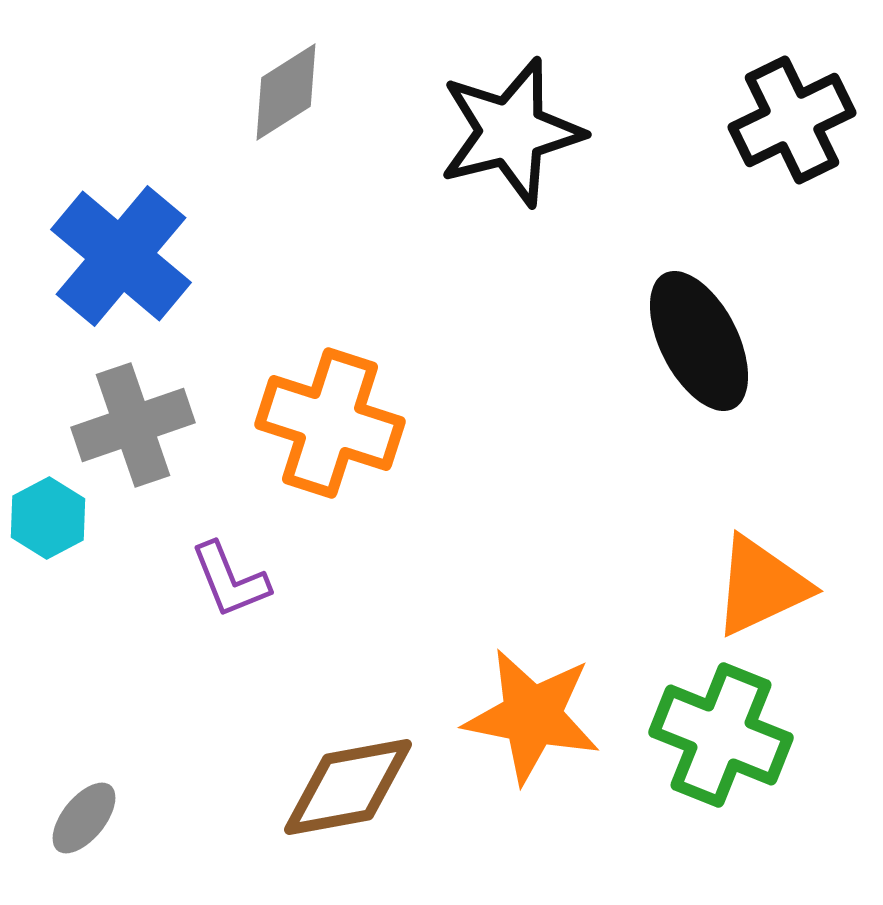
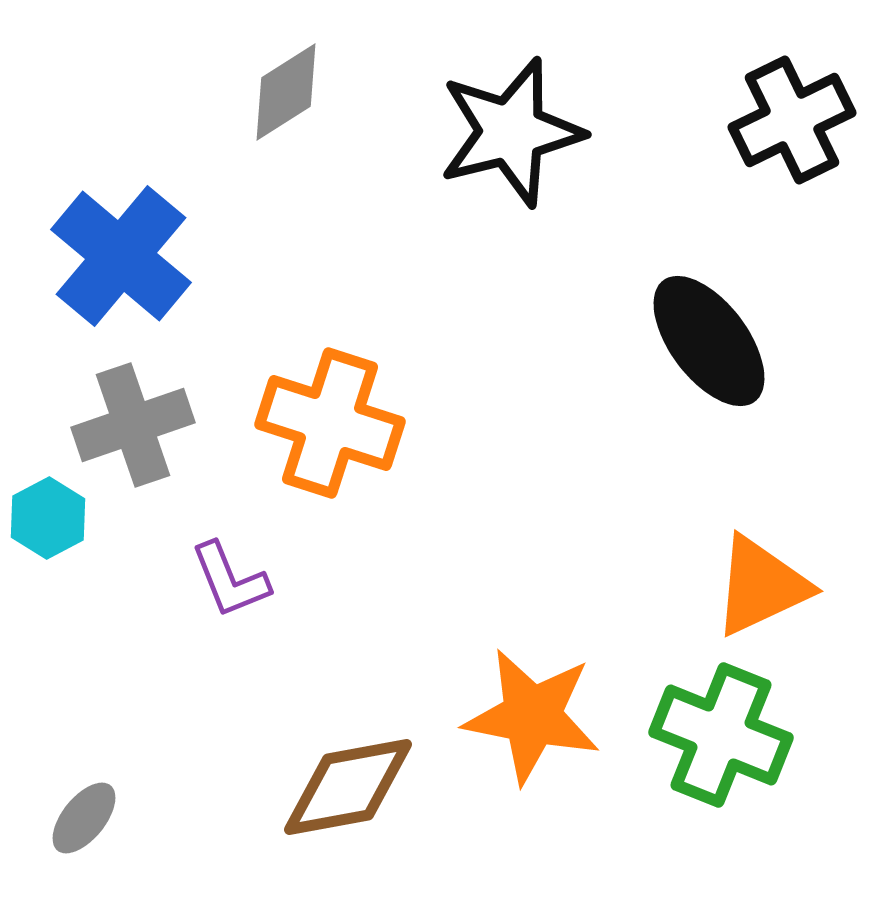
black ellipse: moved 10 px right; rotated 10 degrees counterclockwise
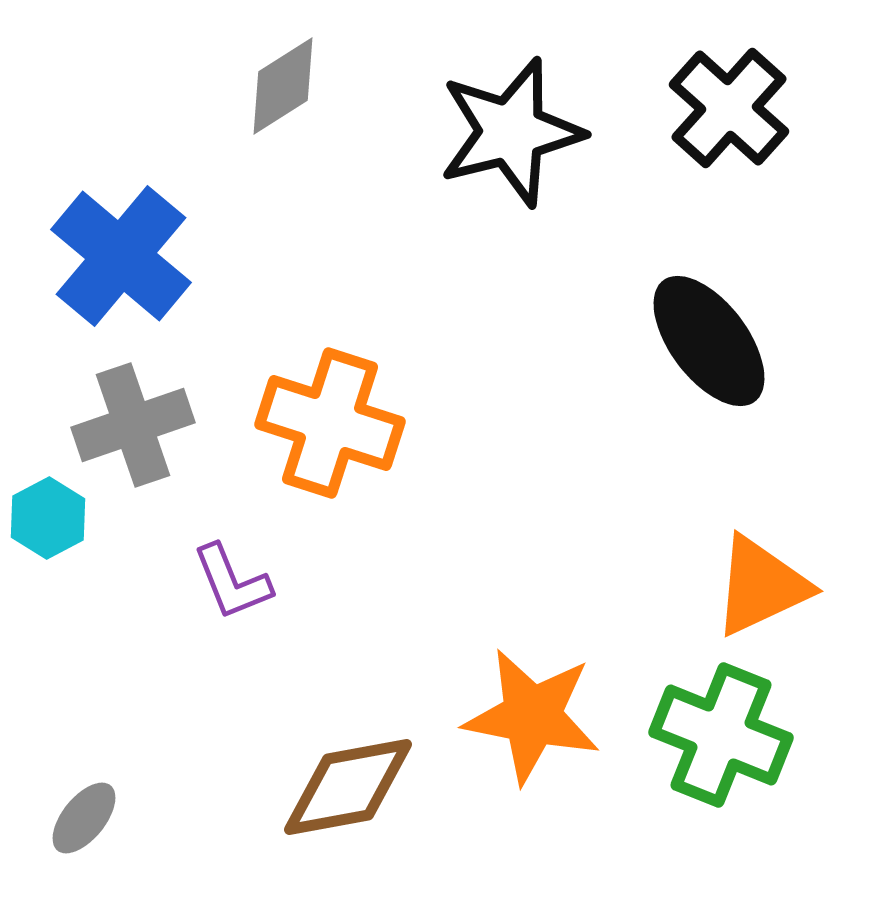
gray diamond: moved 3 px left, 6 px up
black cross: moved 63 px left, 12 px up; rotated 22 degrees counterclockwise
purple L-shape: moved 2 px right, 2 px down
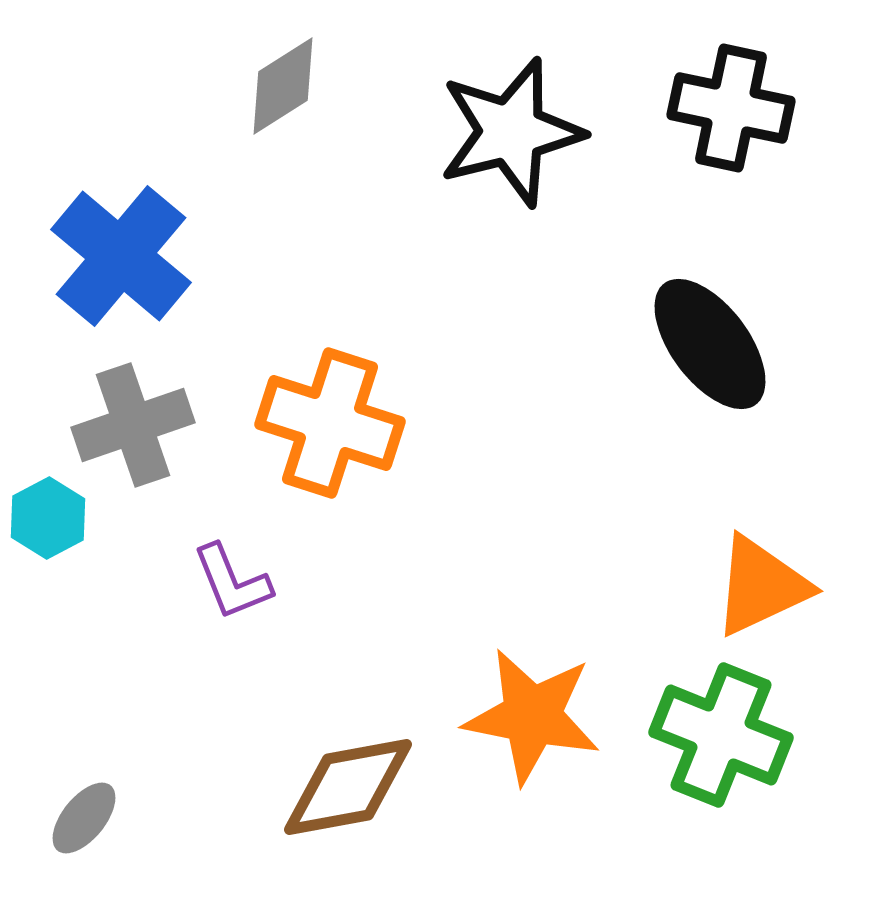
black cross: moved 2 px right; rotated 30 degrees counterclockwise
black ellipse: moved 1 px right, 3 px down
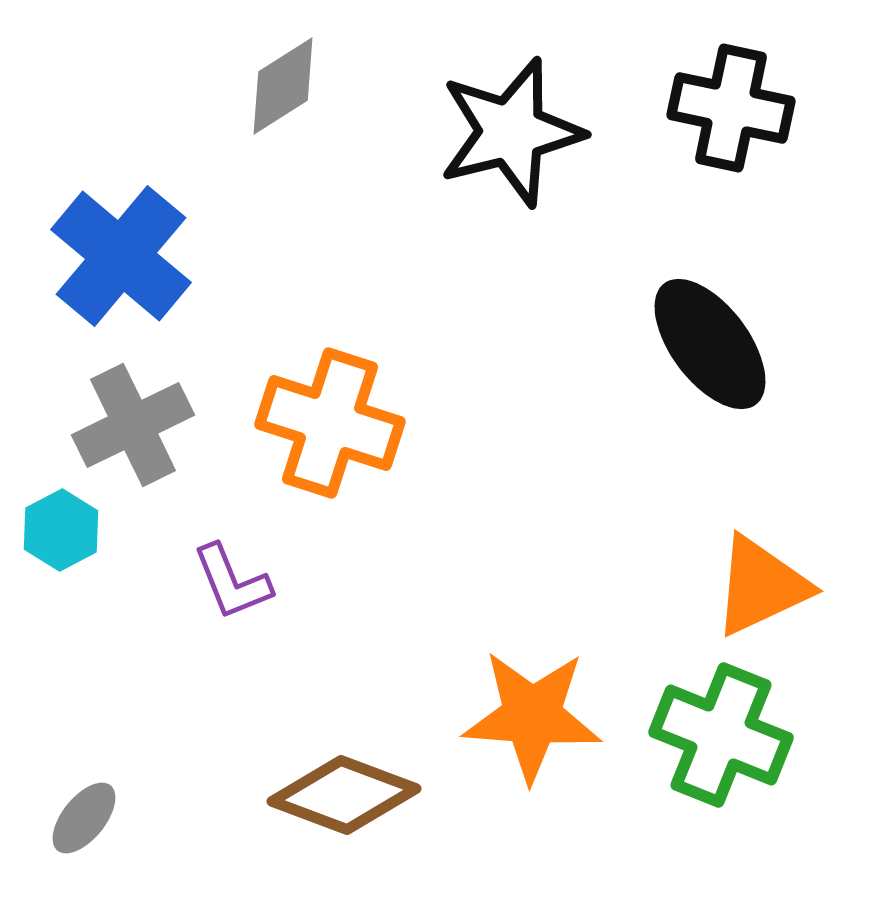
gray cross: rotated 7 degrees counterclockwise
cyan hexagon: moved 13 px right, 12 px down
orange star: rotated 7 degrees counterclockwise
brown diamond: moved 4 px left, 8 px down; rotated 31 degrees clockwise
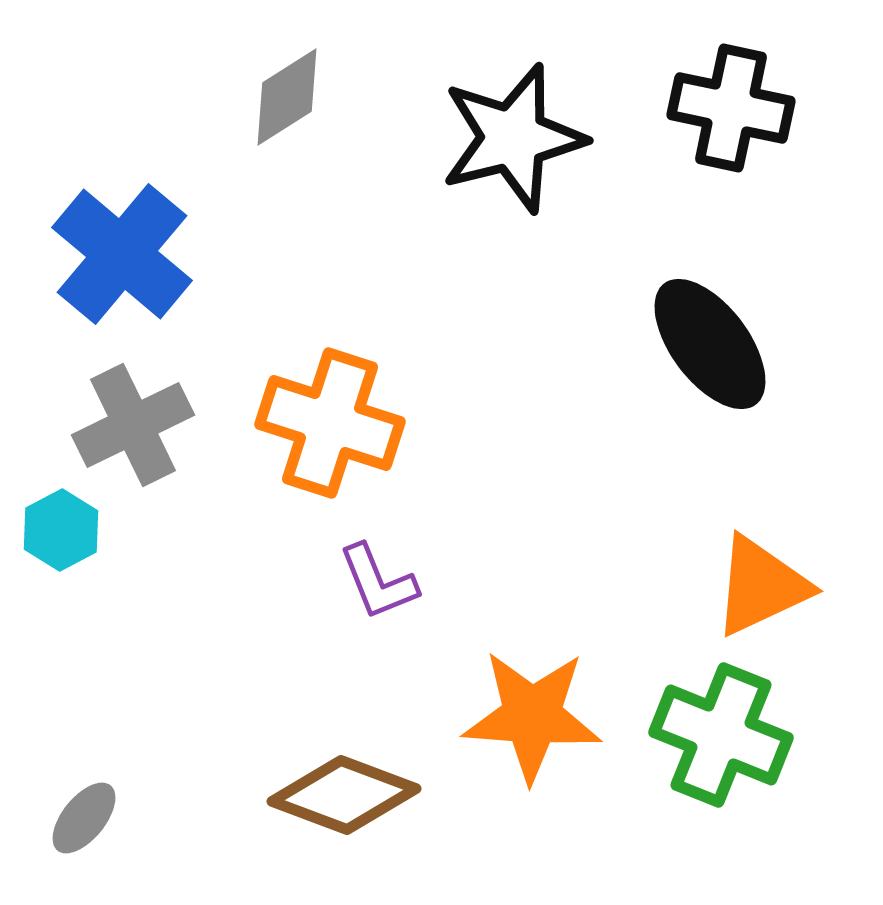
gray diamond: moved 4 px right, 11 px down
black star: moved 2 px right, 6 px down
blue cross: moved 1 px right, 2 px up
purple L-shape: moved 146 px right
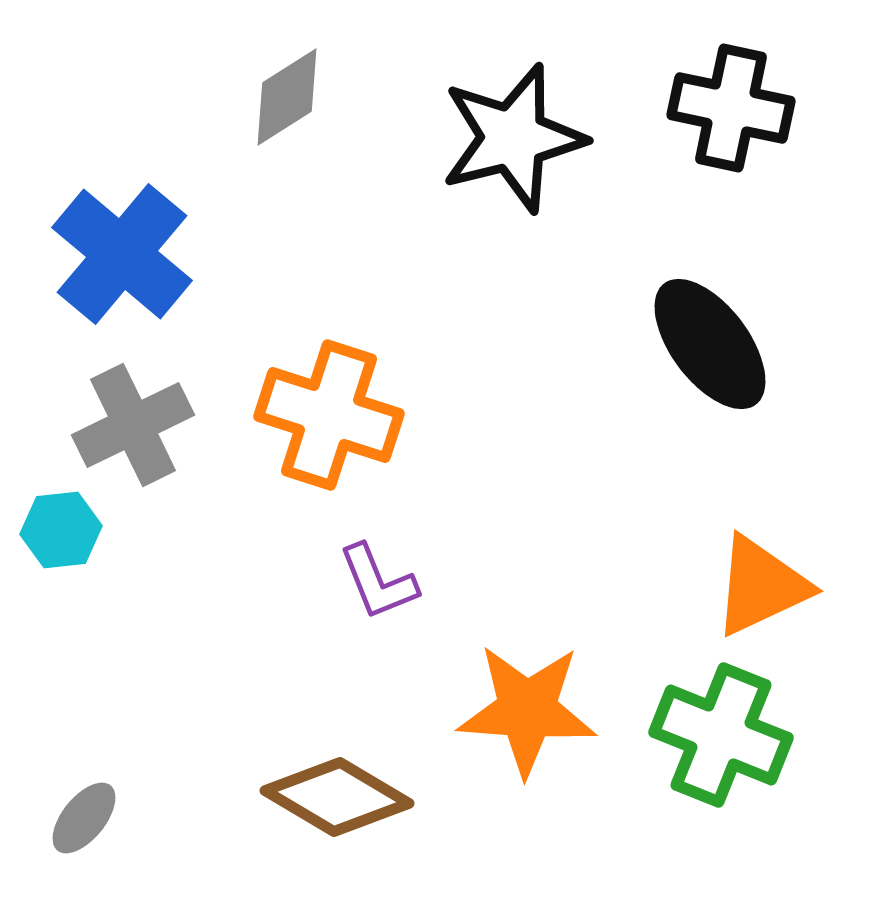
orange cross: moved 1 px left, 8 px up
cyan hexagon: rotated 22 degrees clockwise
orange star: moved 5 px left, 6 px up
brown diamond: moved 7 px left, 2 px down; rotated 10 degrees clockwise
